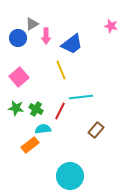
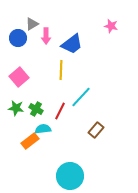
yellow line: rotated 24 degrees clockwise
cyan line: rotated 40 degrees counterclockwise
orange rectangle: moved 4 px up
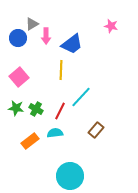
cyan semicircle: moved 12 px right, 4 px down
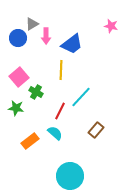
green cross: moved 17 px up
cyan semicircle: rotated 49 degrees clockwise
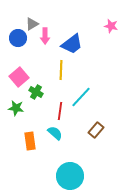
pink arrow: moved 1 px left
red line: rotated 18 degrees counterclockwise
orange rectangle: rotated 60 degrees counterclockwise
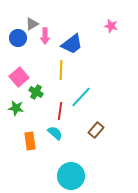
cyan circle: moved 1 px right
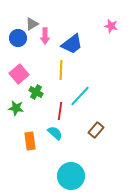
pink square: moved 3 px up
cyan line: moved 1 px left, 1 px up
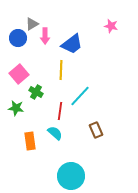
brown rectangle: rotated 63 degrees counterclockwise
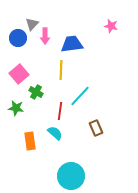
gray triangle: rotated 16 degrees counterclockwise
blue trapezoid: rotated 150 degrees counterclockwise
brown rectangle: moved 2 px up
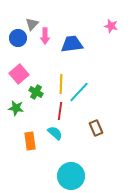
yellow line: moved 14 px down
cyan line: moved 1 px left, 4 px up
